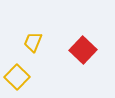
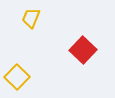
yellow trapezoid: moved 2 px left, 24 px up
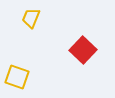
yellow square: rotated 25 degrees counterclockwise
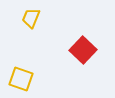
yellow square: moved 4 px right, 2 px down
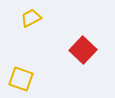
yellow trapezoid: rotated 40 degrees clockwise
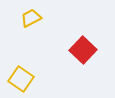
yellow square: rotated 15 degrees clockwise
